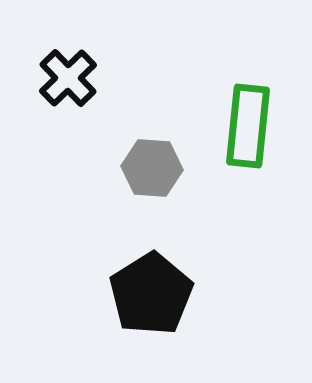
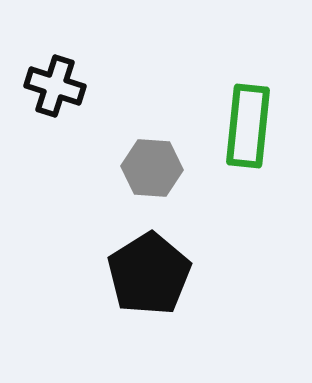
black cross: moved 13 px left, 8 px down; rotated 28 degrees counterclockwise
black pentagon: moved 2 px left, 20 px up
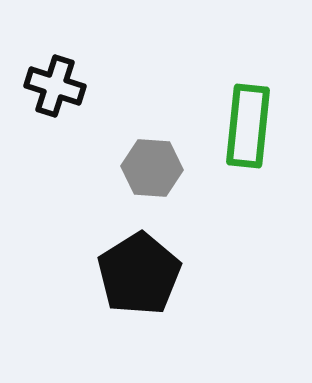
black pentagon: moved 10 px left
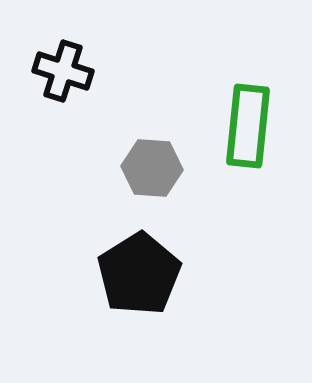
black cross: moved 8 px right, 15 px up
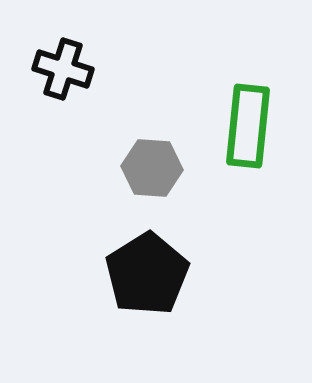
black cross: moved 2 px up
black pentagon: moved 8 px right
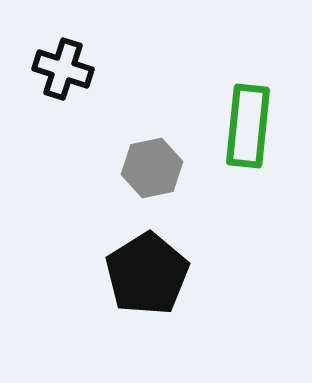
gray hexagon: rotated 16 degrees counterclockwise
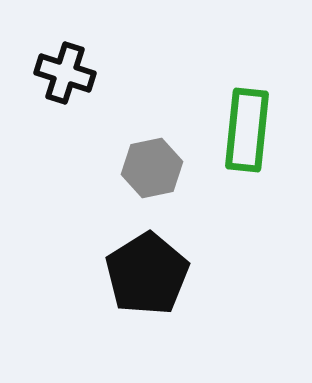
black cross: moved 2 px right, 4 px down
green rectangle: moved 1 px left, 4 px down
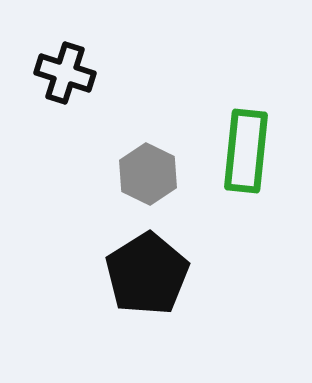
green rectangle: moved 1 px left, 21 px down
gray hexagon: moved 4 px left, 6 px down; rotated 22 degrees counterclockwise
